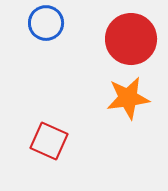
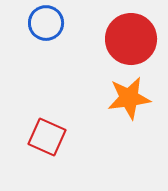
orange star: moved 1 px right
red square: moved 2 px left, 4 px up
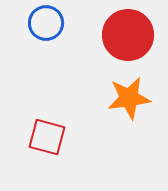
red circle: moved 3 px left, 4 px up
red square: rotated 9 degrees counterclockwise
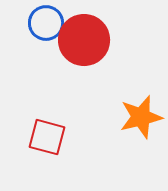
red circle: moved 44 px left, 5 px down
orange star: moved 12 px right, 19 px down; rotated 6 degrees counterclockwise
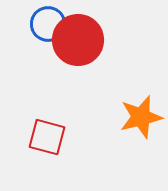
blue circle: moved 2 px right, 1 px down
red circle: moved 6 px left
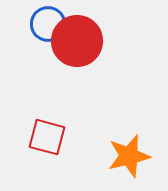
red circle: moved 1 px left, 1 px down
orange star: moved 12 px left, 39 px down
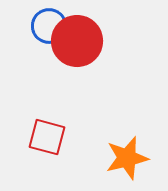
blue circle: moved 1 px right, 2 px down
orange star: moved 2 px left, 2 px down
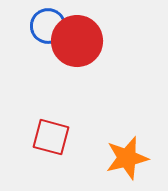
blue circle: moved 1 px left
red square: moved 4 px right
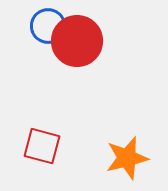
red square: moved 9 px left, 9 px down
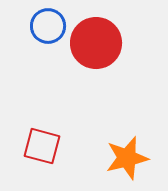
red circle: moved 19 px right, 2 px down
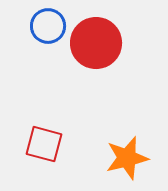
red square: moved 2 px right, 2 px up
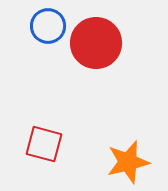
orange star: moved 1 px right, 4 px down
